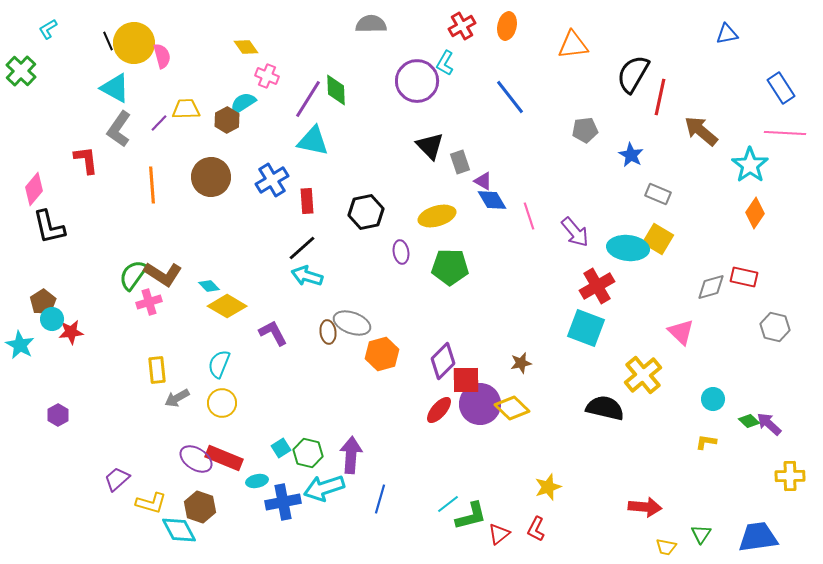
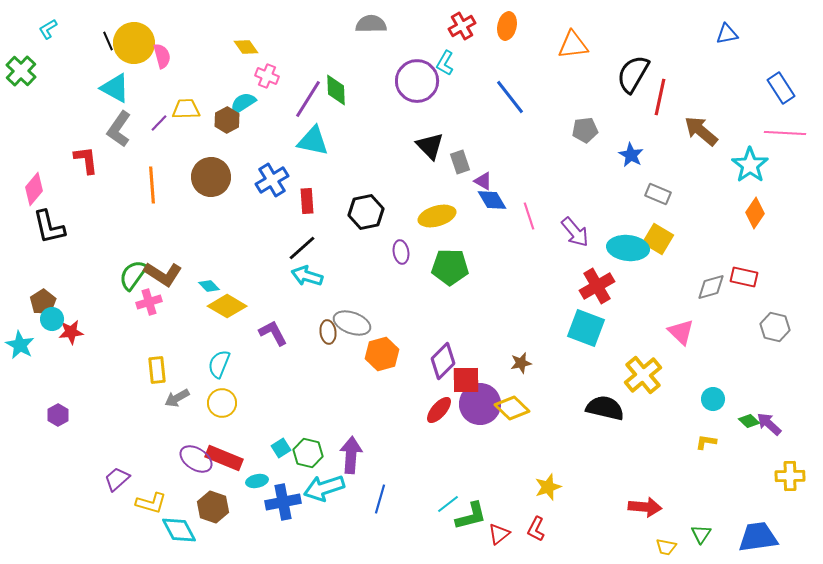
brown hexagon at (200, 507): moved 13 px right
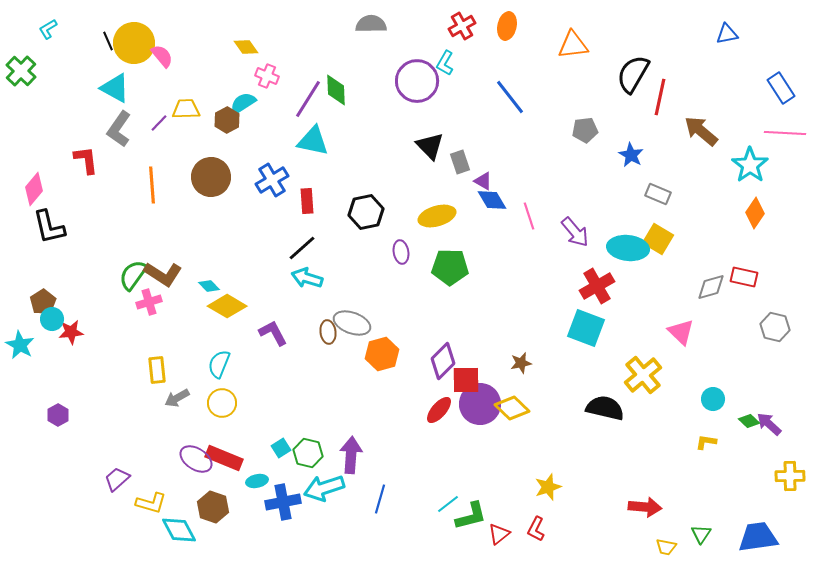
pink semicircle at (162, 56): rotated 25 degrees counterclockwise
cyan arrow at (307, 276): moved 2 px down
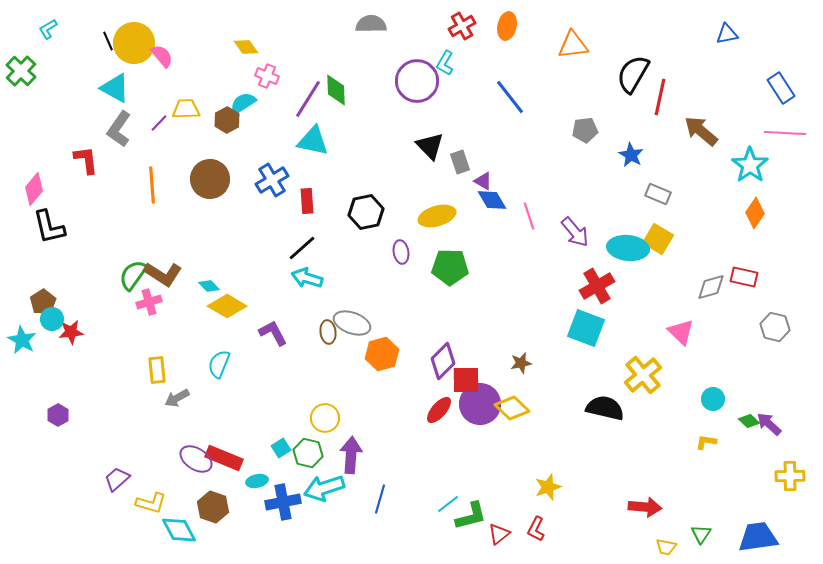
brown circle at (211, 177): moved 1 px left, 2 px down
cyan star at (20, 345): moved 2 px right, 5 px up
yellow circle at (222, 403): moved 103 px right, 15 px down
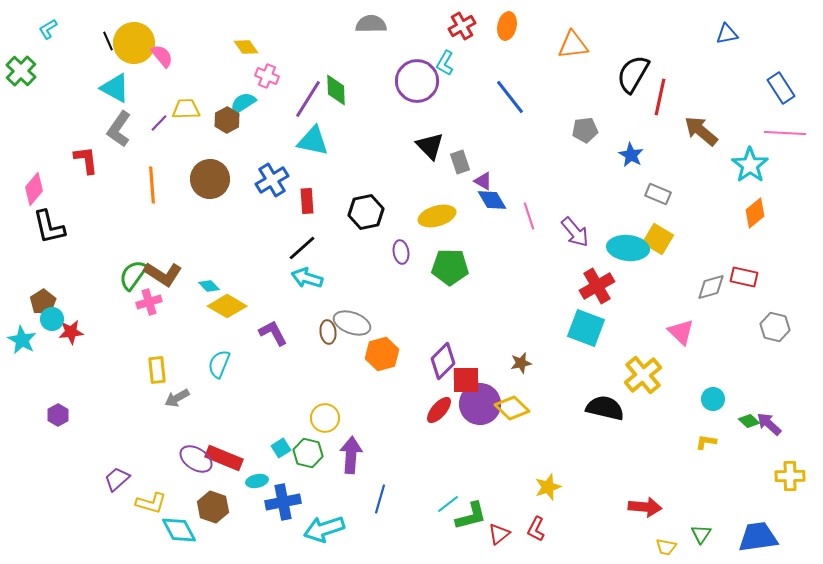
orange diamond at (755, 213): rotated 16 degrees clockwise
cyan arrow at (324, 488): moved 41 px down
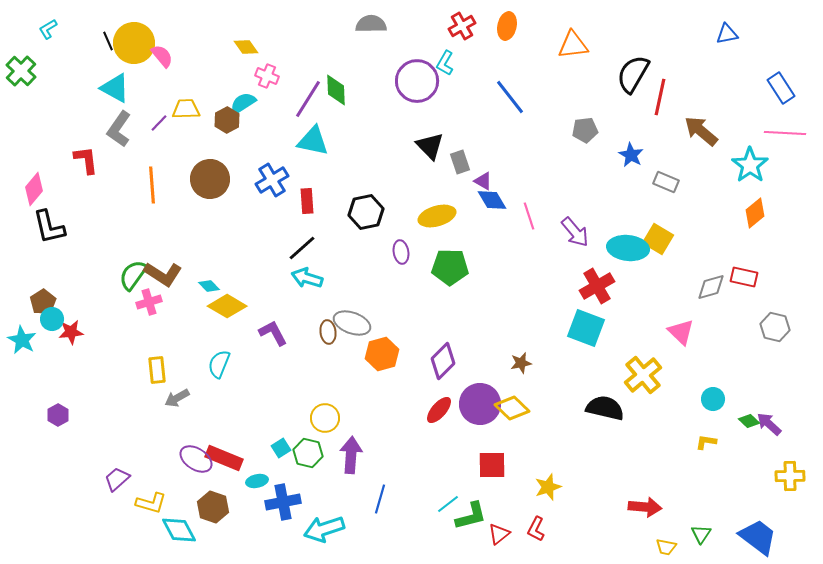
gray rectangle at (658, 194): moved 8 px right, 12 px up
red square at (466, 380): moved 26 px right, 85 px down
blue trapezoid at (758, 537): rotated 45 degrees clockwise
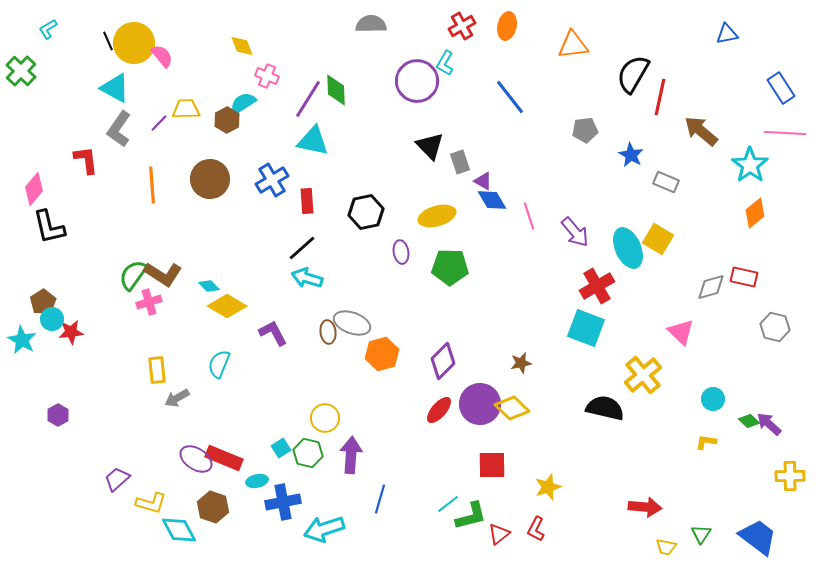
yellow diamond at (246, 47): moved 4 px left, 1 px up; rotated 15 degrees clockwise
cyan ellipse at (628, 248): rotated 60 degrees clockwise
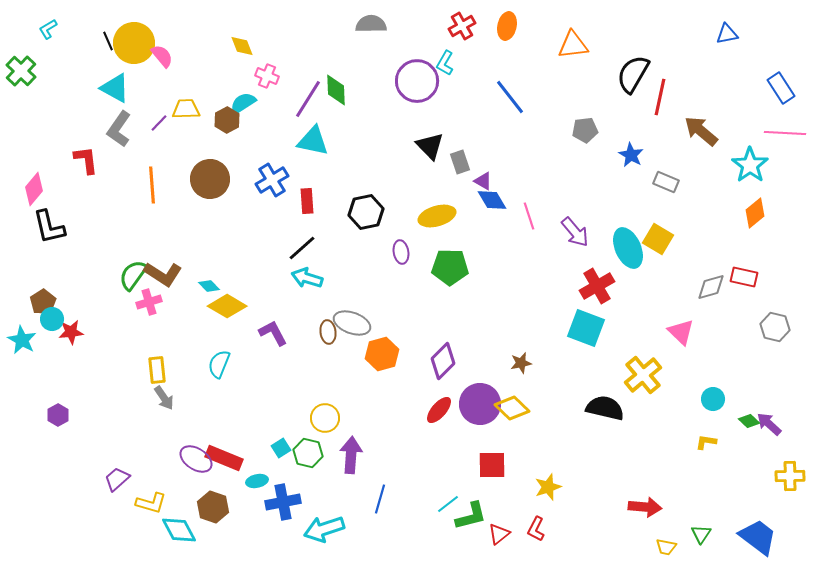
gray arrow at (177, 398): moved 13 px left; rotated 95 degrees counterclockwise
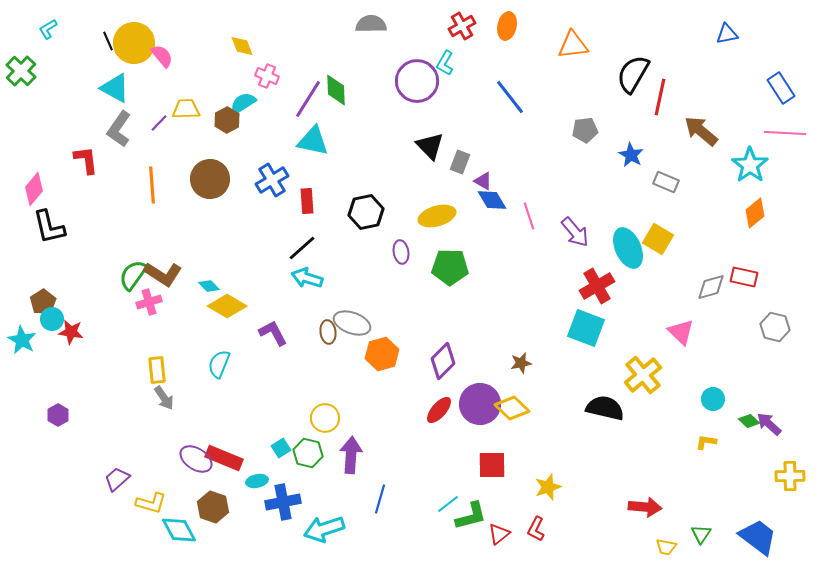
gray rectangle at (460, 162): rotated 40 degrees clockwise
red star at (71, 332): rotated 15 degrees clockwise
